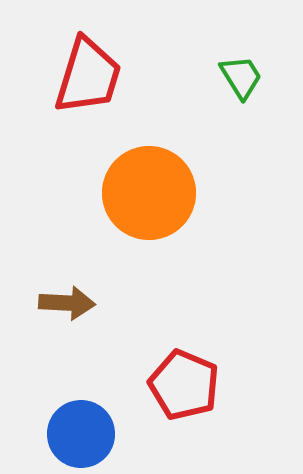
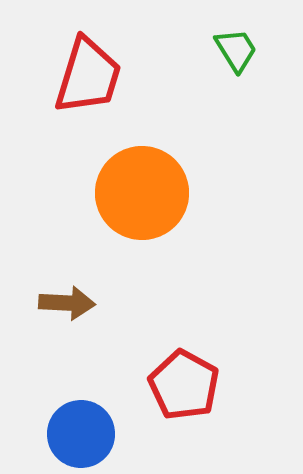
green trapezoid: moved 5 px left, 27 px up
orange circle: moved 7 px left
red pentagon: rotated 6 degrees clockwise
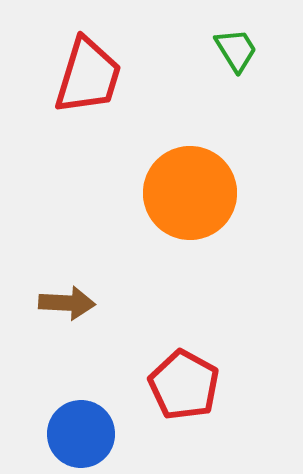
orange circle: moved 48 px right
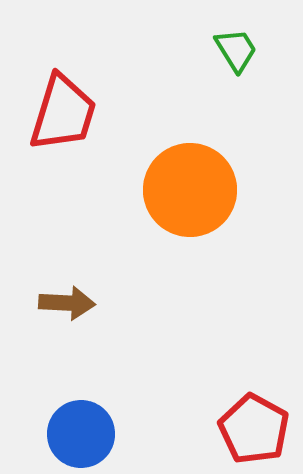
red trapezoid: moved 25 px left, 37 px down
orange circle: moved 3 px up
red pentagon: moved 70 px right, 44 px down
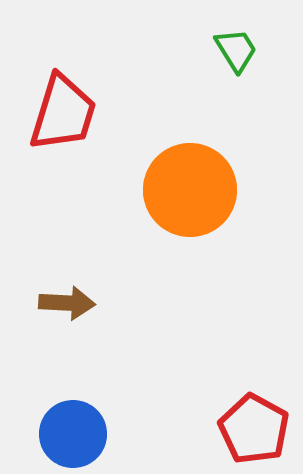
blue circle: moved 8 px left
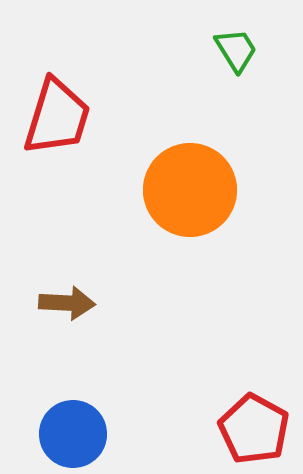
red trapezoid: moved 6 px left, 4 px down
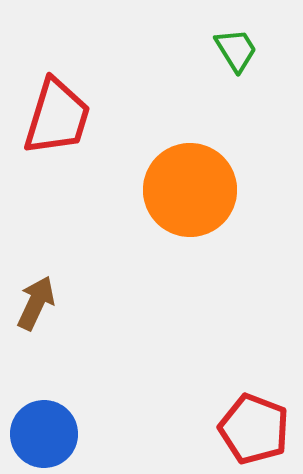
brown arrow: moved 31 px left; rotated 68 degrees counterclockwise
red pentagon: rotated 8 degrees counterclockwise
blue circle: moved 29 px left
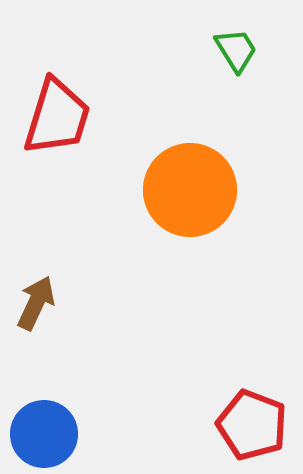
red pentagon: moved 2 px left, 4 px up
